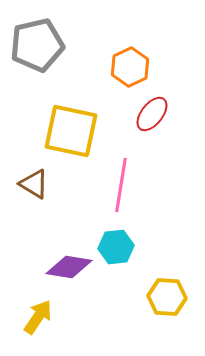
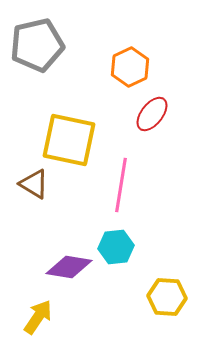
yellow square: moved 2 px left, 9 px down
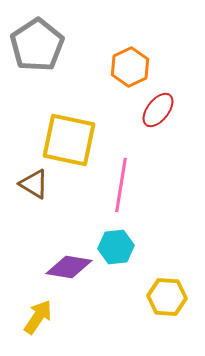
gray pentagon: rotated 20 degrees counterclockwise
red ellipse: moved 6 px right, 4 px up
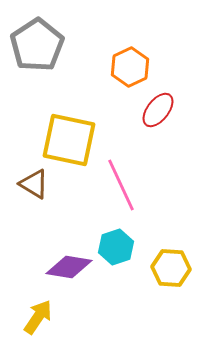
pink line: rotated 34 degrees counterclockwise
cyan hexagon: rotated 12 degrees counterclockwise
yellow hexagon: moved 4 px right, 29 px up
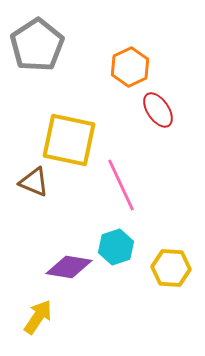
red ellipse: rotated 72 degrees counterclockwise
brown triangle: moved 2 px up; rotated 8 degrees counterclockwise
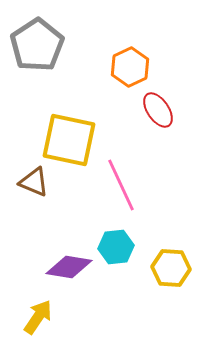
cyan hexagon: rotated 12 degrees clockwise
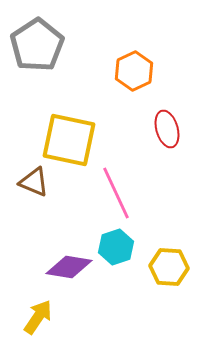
orange hexagon: moved 4 px right, 4 px down
red ellipse: moved 9 px right, 19 px down; rotated 18 degrees clockwise
pink line: moved 5 px left, 8 px down
cyan hexagon: rotated 12 degrees counterclockwise
yellow hexagon: moved 2 px left, 1 px up
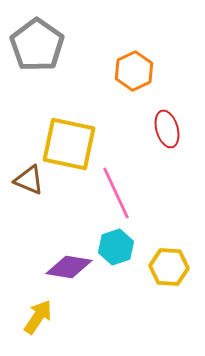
gray pentagon: rotated 4 degrees counterclockwise
yellow square: moved 4 px down
brown triangle: moved 5 px left, 2 px up
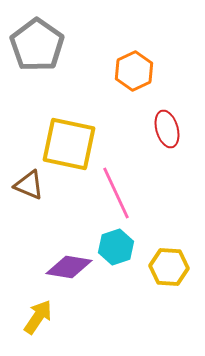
brown triangle: moved 5 px down
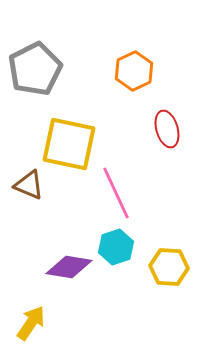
gray pentagon: moved 2 px left, 24 px down; rotated 10 degrees clockwise
yellow arrow: moved 7 px left, 6 px down
